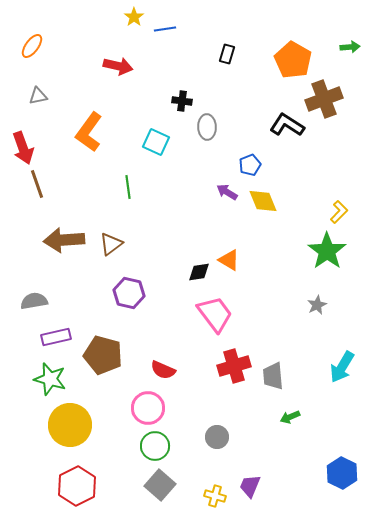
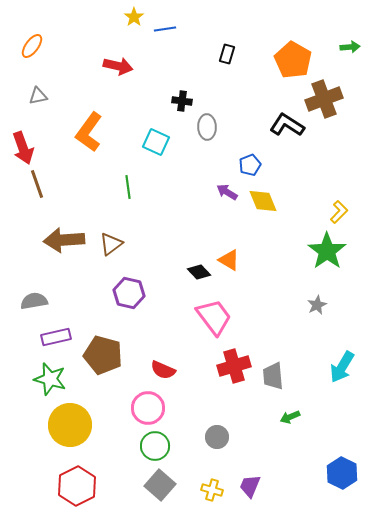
black diamond at (199, 272): rotated 55 degrees clockwise
pink trapezoid at (215, 314): moved 1 px left, 3 px down
yellow cross at (215, 496): moved 3 px left, 6 px up
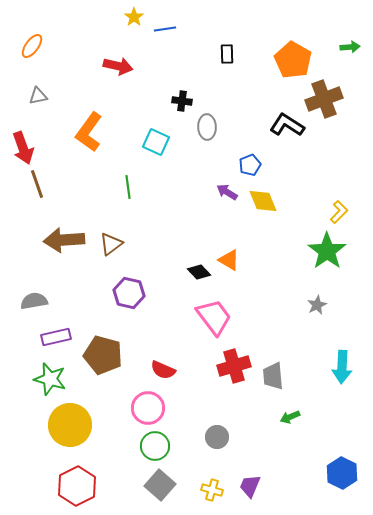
black rectangle at (227, 54): rotated 18 degrees counterclockwise
cyan arrow at (342, 367): rotated 28 degrees counterclockwise
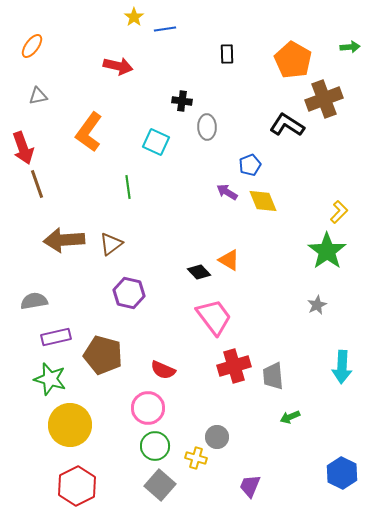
yellow cross at (212, 490): moved 16 px left, 32 px up
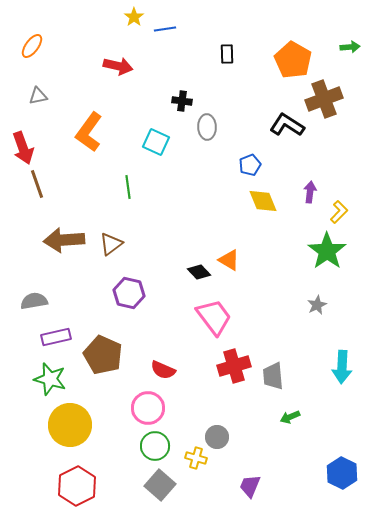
purple arrow at (227, 192): moved 83 px right; rotated 65 degrees clockwise
brown pentagon at (103, 355): rotated 9 degrees clockwise
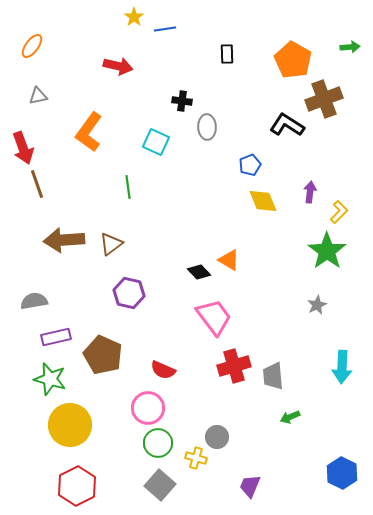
green circle at (155, 446): moved 3 px right, 3 px up
